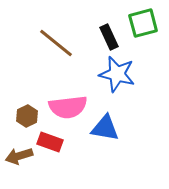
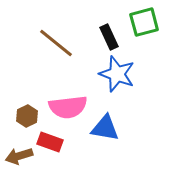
green square: moved 1 px right, 1 px up
blue star: rotated 6 degrees clockwise
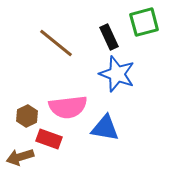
red rectangle: moved 1 px left, 3 px up
brown arrow: moved 1 px right, 1 px down
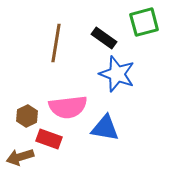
black rectangle: moved 5 px left, 1 px down; rotated 30 degrees counterclockwise
brown line: rotated 60 degrees clockwise
